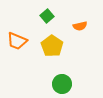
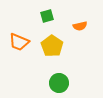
green square: rotated 24 degrees clockwise
orange trapezoid: moved 2 px right, 1 px down
green circle: moved 3 px left, 1 px up
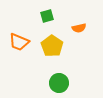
orange semicircle: moved 1 px left, 2 px down
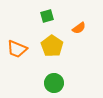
orange semicircle: rotated 24 degrees counterclockwise
orange trapezoid: moved 2 px left, 7 px down
green circle: moved 5 px left
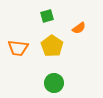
orange trapezoid: moved 1 px right, 1 px up; rotated 15 degrees counterclockwise
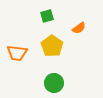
orange trapezoid: moved 1 px left, 5 px down
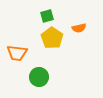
orange semicircle: rotated 24 degrees clockwise
yellow pentagon: moved 8 px up
green circle: moved 15 px left, 6 px up
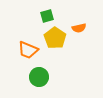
yellow pentagon: moved 3 px right
orange trapezoid: moved 11 px right, 3 px up; rotated 15 degrees clockwise
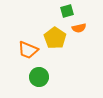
green square: moved 20 px right, 5 px up
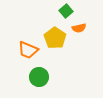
green square: moved 1 px left; rotated 24 degrees counterclockwise
